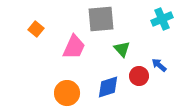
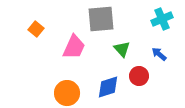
blue arrow: moved 11 px up
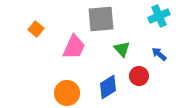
cyan cross: moved 3 px left, 3 px up
blue diamond: rotated 15 degrees counterclockwise
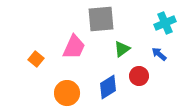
cyan cross: moved 6 px right, 7 px down
orange square: moved 30 px down
green triangle: rotated 36 degrees clockwise
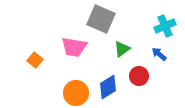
gray square: rotated 28 degrees clockwise
cyan cross: moved 3 px down
pink trapezoid: rotated 76 degrees clockwise
orange square: moved 1 px left, 1 px down
orange circle: moved 9 px right
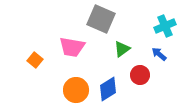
pink trapezoid: moved 2 px left
red circle: moved 1 px right, 1 px up
blue diamond: moved 2 px down
orange circle: moved 3 px up
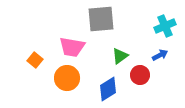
gray square: rotated 28 degrees counterclockwise
green triangle: moved 2 px left, 7 px down
blue arrow: moved 1 px right, 1 px down; rotated 112 degrees clockwise
orange circle: moved 9 px left, 12 px up
